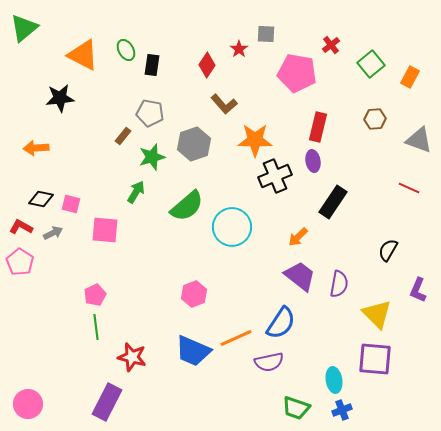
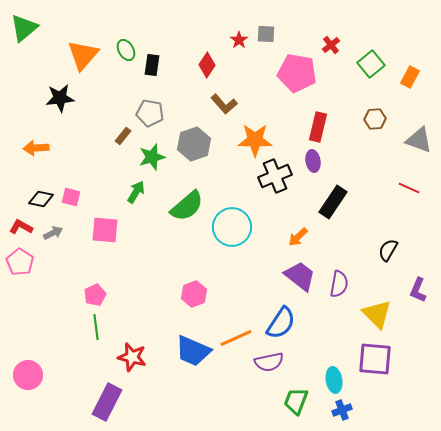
red star at (239, 49): moved 9 px up
orange triangle at (83, 55): rotated 44 degrees clockwise
pink square at (71, 204): moved 7 px up
pink circle at (28, 404): moved 29 px up
green trapezoid at (296, 408): moved 7 px up; rotated 92 degrees clockwise
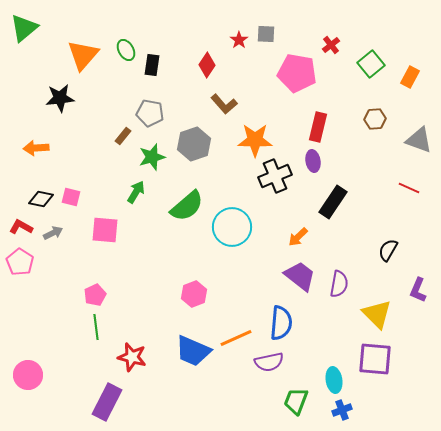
blue semicircle at (281, 323): rotated 28 degrees counterclockwise
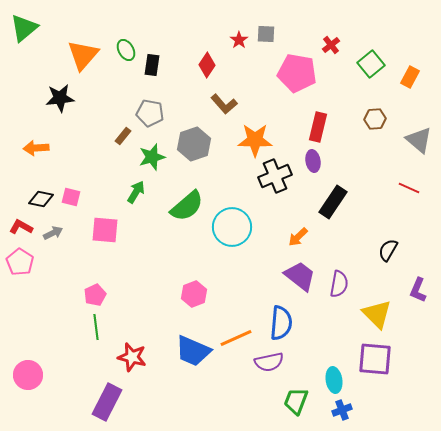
gray triangle at (419, 140): rotated 20 degrees clockwise
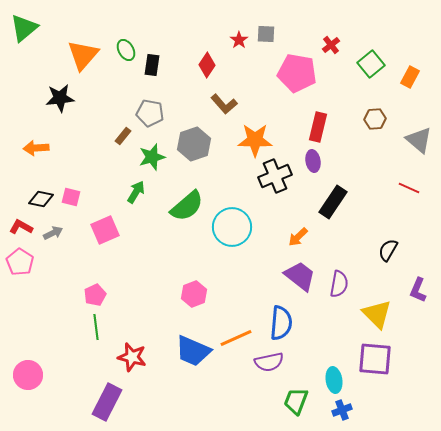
pink square at (105, 230): rotated 28 degrees counterclockwise
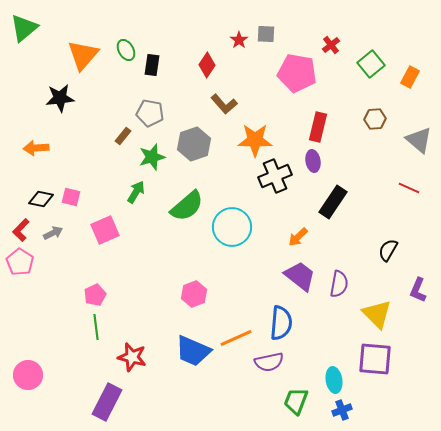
red L-shape at (21, 227): moved 3 px down; rotated 75 degrees counterclockwise
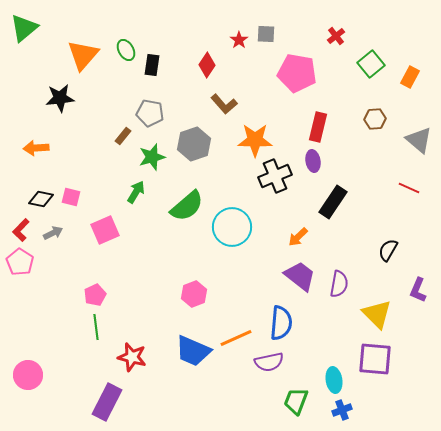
red cross at (331, 45): moved 5 px right, 9 px up
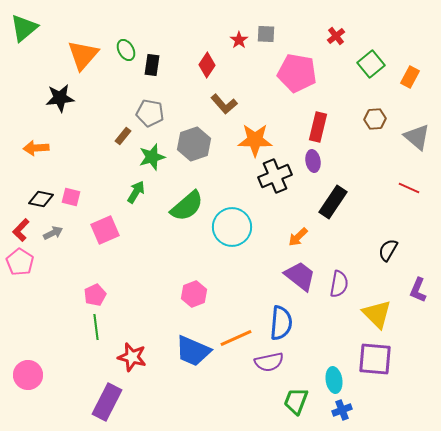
gray triangle at (419, 140): moved 2 px left, 3 px up
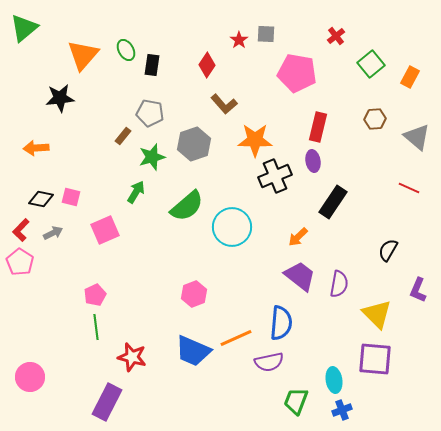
pink circle at (28, 375): moved 2 px right, 2 px down
